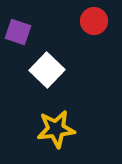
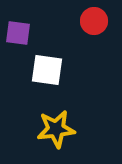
purple square: moved 1 px down; rotated 12 degrees counterclockwise
white square: rotated 36 degrees counterclockwise
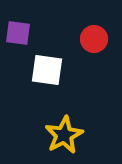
red circle: moved 18 px down
yellow star: moved 8 px right, 6 px down; rotated 21 degrees counterclockwise
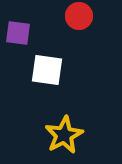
red circle: moved 15 px left, 23 px up
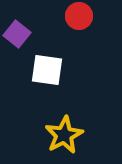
purple square: moved 1 px left, 1 px down; rotated 32 degrees clockwise
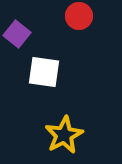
white square: moved 3 px left, 2 px down
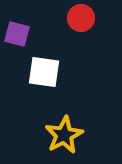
red circle: moved 2 px right, 2 px down
purple square: rotated 24 degrees counterclockwise
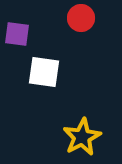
purple square: rotated 8 degrees counterclockwise
yellow star: moved 18 px right, 2 px down
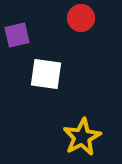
purple square: moved 1 px down; rotated 20 degrees counterclockwise
white square: moved 2 px right, 2 px down
